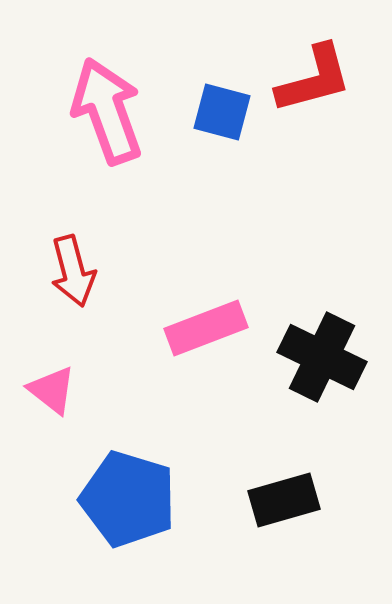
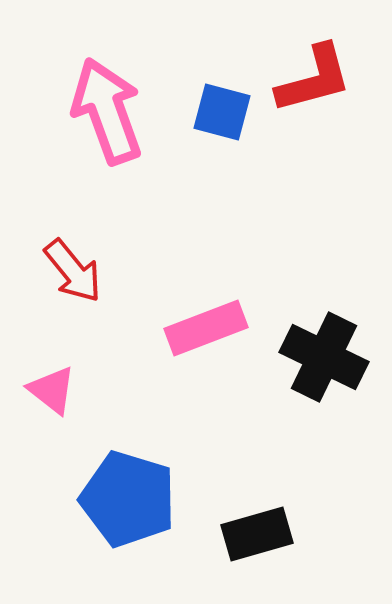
red arrow: rotated 24 degrees counterclockwise
black cross: moved 2 px right
black rectangle: moved 27 px left, 34 px down
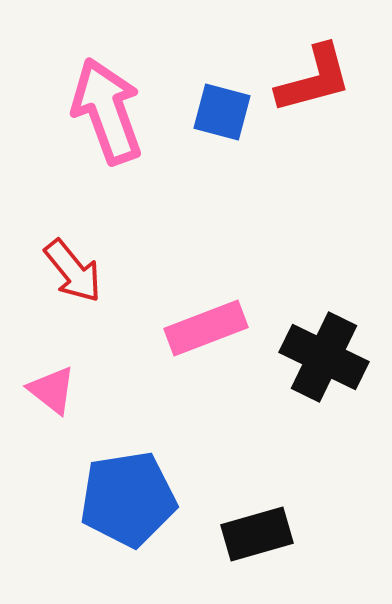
blue pentagon: rotated 26 degrees counterclockwise
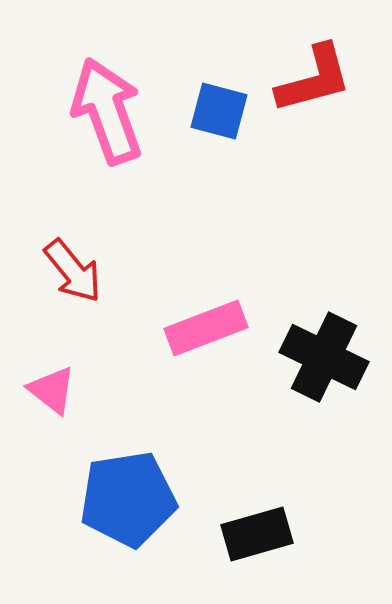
blue square: moved 3 px left, 1 px up
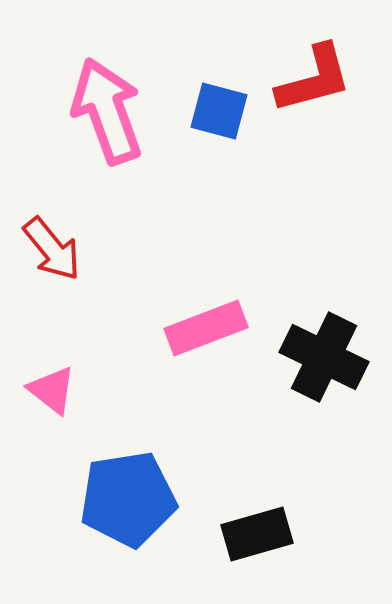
red arrow: moved 21 px left, 22 px up
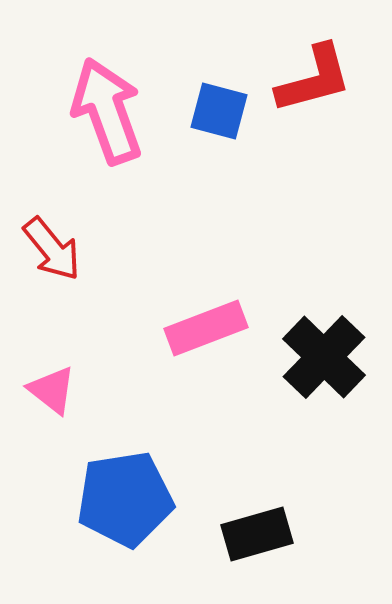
black cross: rotated 18 degrees clockwise
blue pentagon: moved 3 px left
